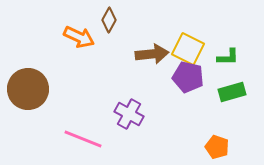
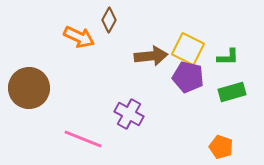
brown arrow: moved 1 px left, 2 px down
brown circle: moved 1 px right, 1 px up
orange pentagon: moved 4 px right
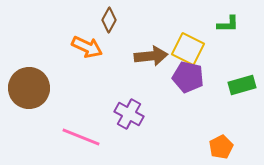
orange arrow: moved 8 px right, 10 px down
green L-shape: moved 33 px up
green rectangle: moved 10 px right, 7 px up
pink line: moved 2 px left, 2 px up
orange pentagon: rotated 25 degrees clockwise
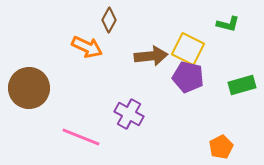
green L-shape: rotated 15 degrees clockwise
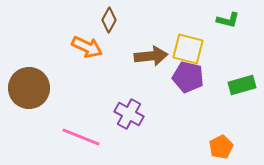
green L-shape: moved 4 px up
yellow square: rotated 12 degrees counterclockwise
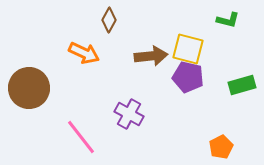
orange arrow: moved 3 px left, 6 px down
pink line: rotated 30 degrees clockwise
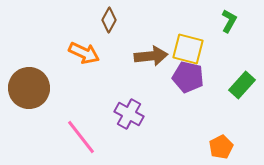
green L-shape: moved 1 px right, 1 px down; rotated 75 degrees counterclockwise
green rectangle: rotated 32 degrees counterclockwise
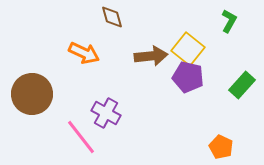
brown diamond: moved 3 px right, 3 px up; rotated 45 degrees counterclockwise
yellow square: rotated 24 degrees clockwise
brown circle: moved 3 px right, 6 px down
purple cross: moved 23 px left, 1 px up
orange pentagon: rotated 20 degrees counterclockwise
